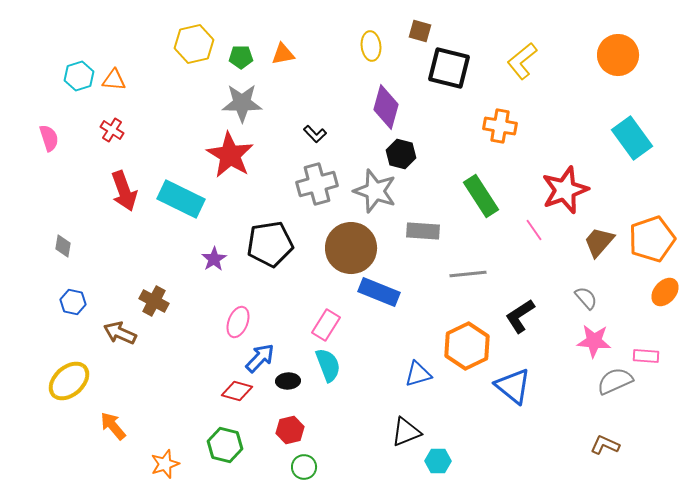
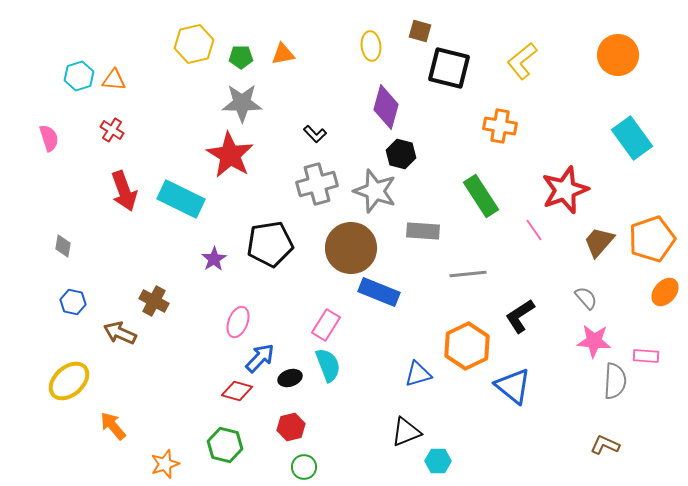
black ellipse at (288, 381): moved 2 px right, 3 px up; rotated 15 degrees counterclockwise
gray semicircle at (615, 381): rotated 117 degrees clockwise
red hexagon at (290, 430): moved 1 px right, 3 px up
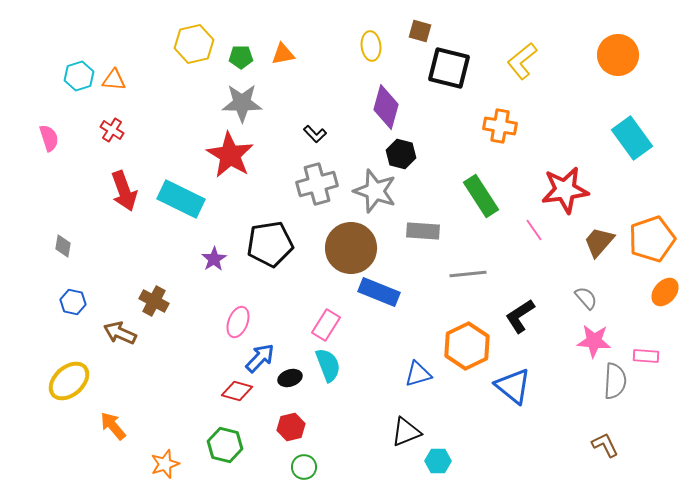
red star at (565, 190): rotated 12 degrees clockwise
brown L-shape at (605, 445): rotated 40 degrees clockwise
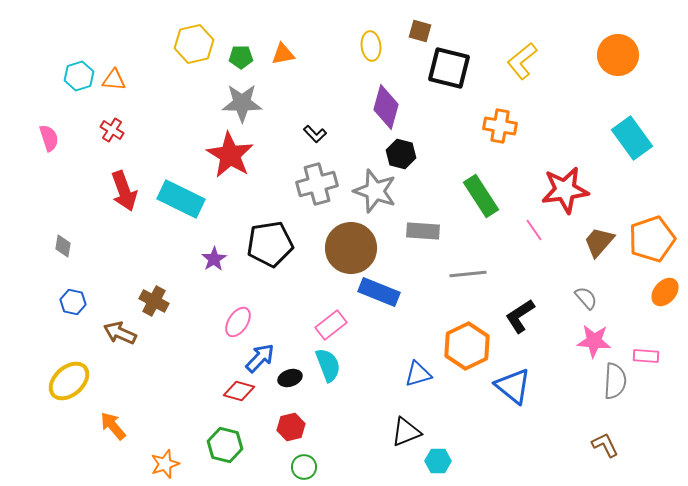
pink ellipse at (238, 322): rotated 12 degrees clockwise
pink rectangle at (326, 325): moved 5 px right; rotated 20 degrees clockwise
red diamond at (237, 391): moved 2 px right
